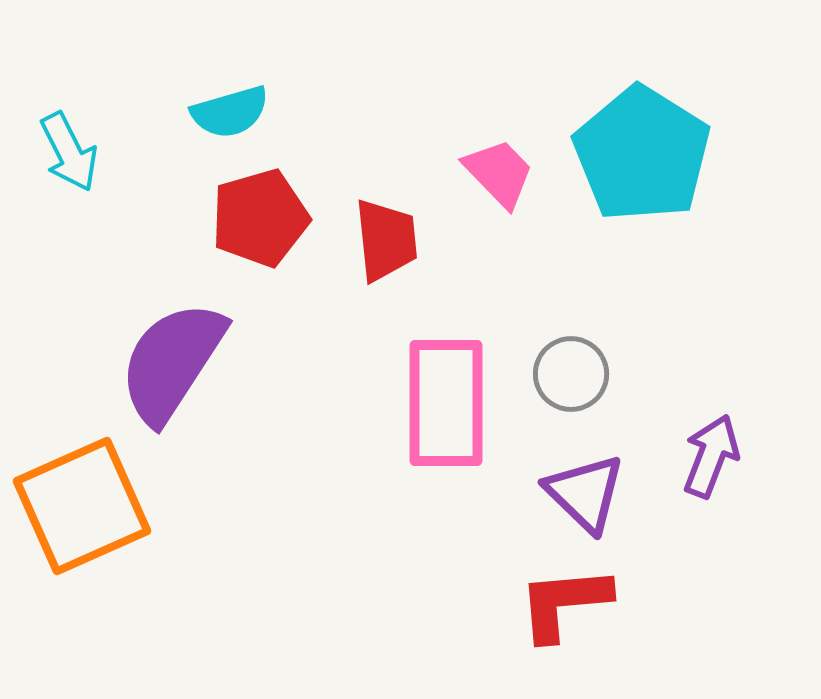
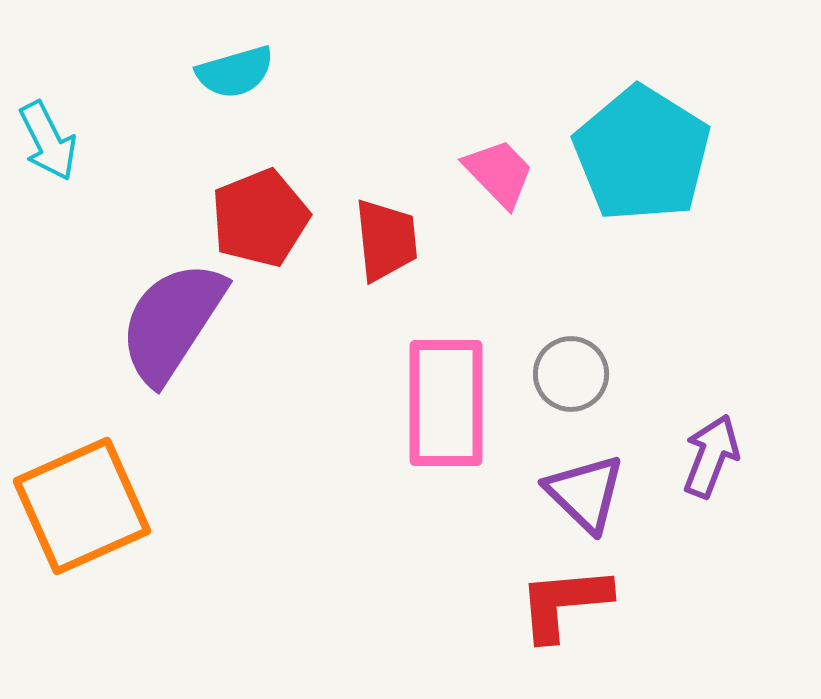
cyan semicircle: moved 5 px right, 40 px up
cyan arrow: moved 21 px left, 11 px up
red pentagon: rotated 6 degrees counterclockwise
purple semicircle: moved 40 px up
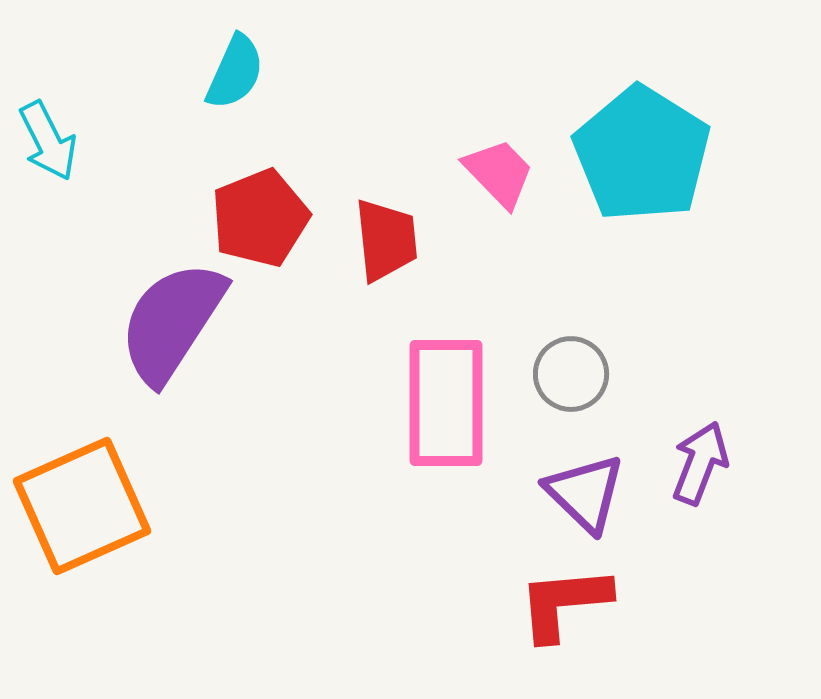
cyan semicircle: rotated 50 degrees counterclockwise
purple arrow: moved 11 px left, 7 px down
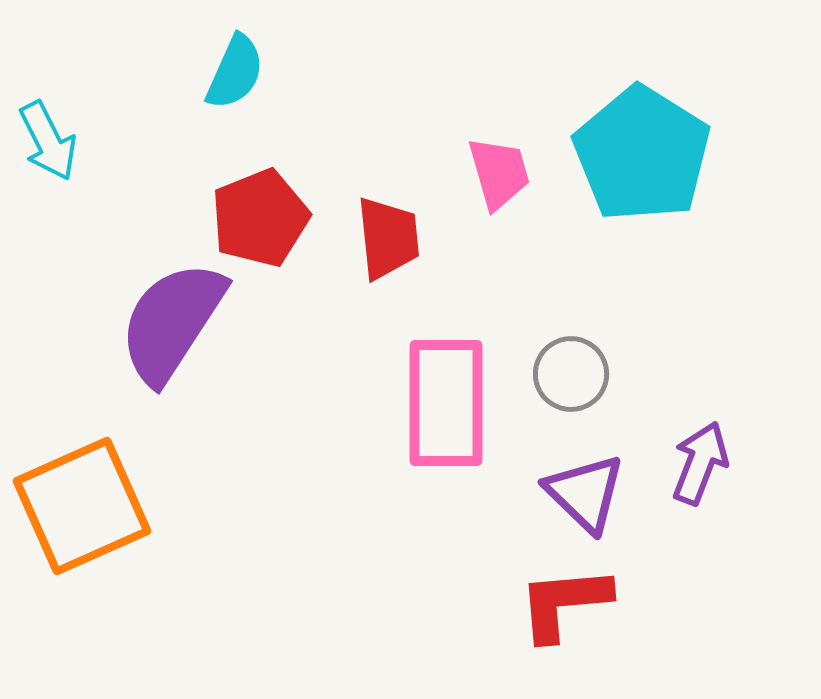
pink trapezoid: rotated 28 degrees clockwise
red trapezoid: moved 2 px right, 2 px up
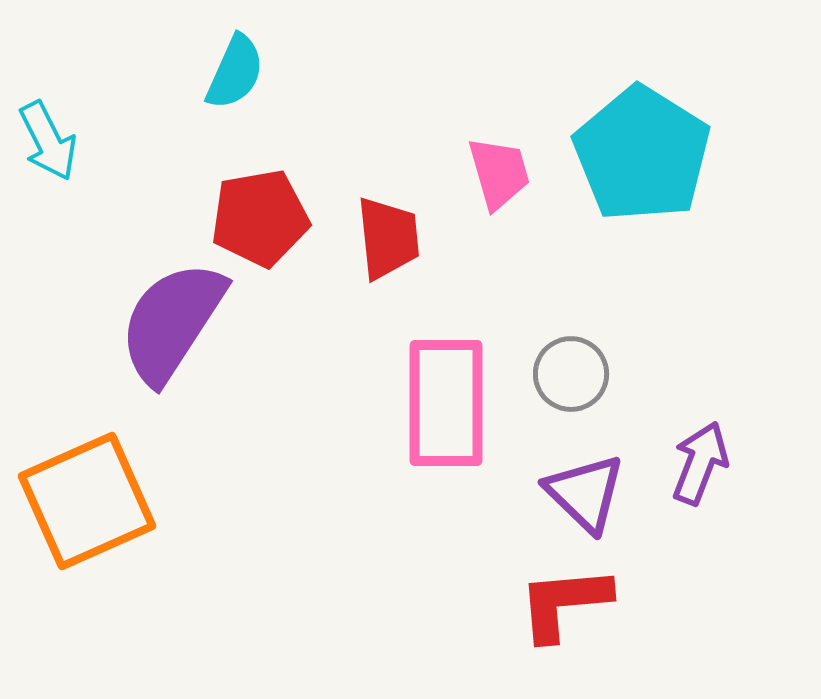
red pentagon: rotated 12 degrees clockwise
orange square: moved 5 px right, 5 px up
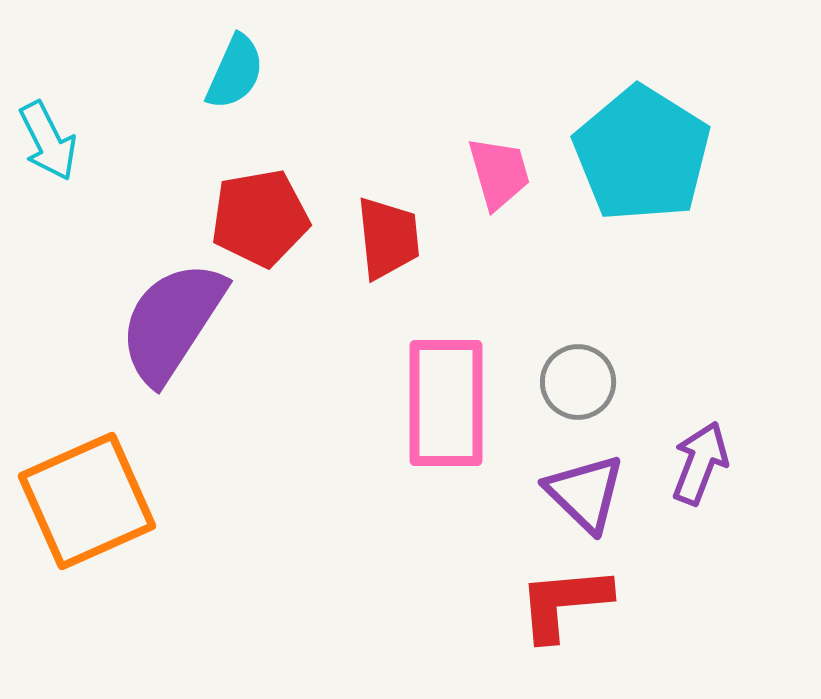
gray circle: moved 7 px right, 8 px down
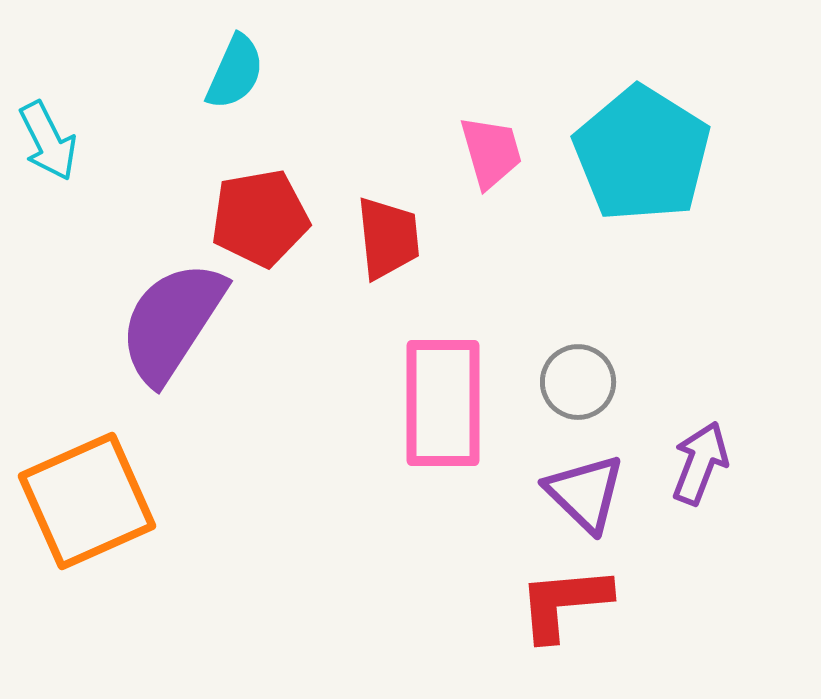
pink trapezoid: moved 8 px left, 21 px up
pink rectangle: moved 3 px left
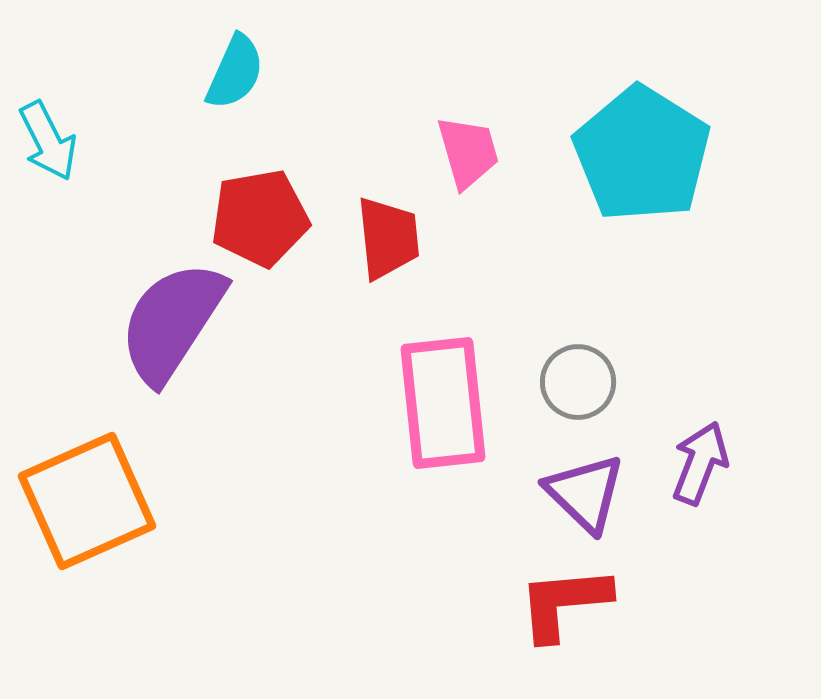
pink trapezoid: moved 23 px left
pink rectangle: rotated 6 degrees counterclockwise
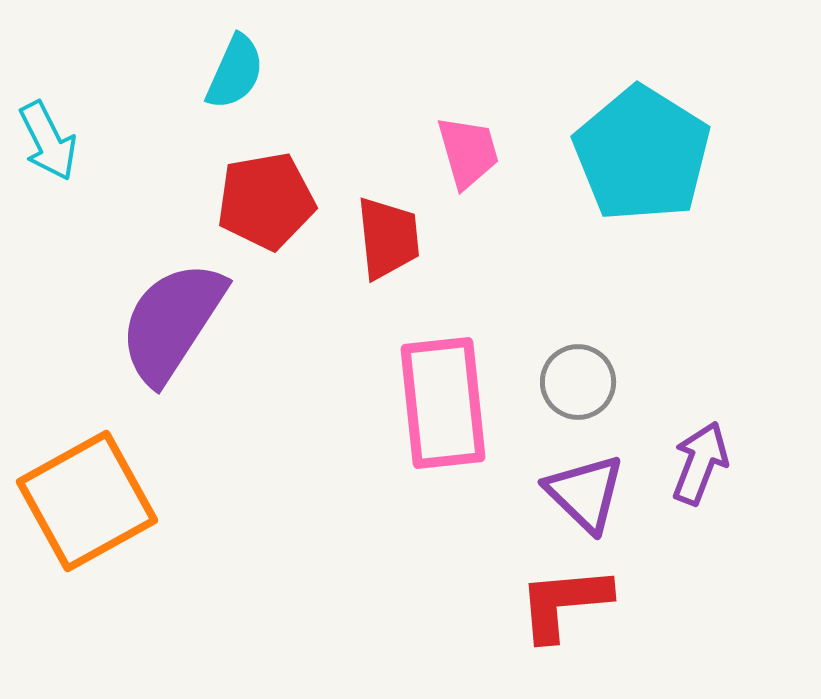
red pentagon: moved 6 px right, 17 px up
orange square: rotated 5 degrees counterclockwise
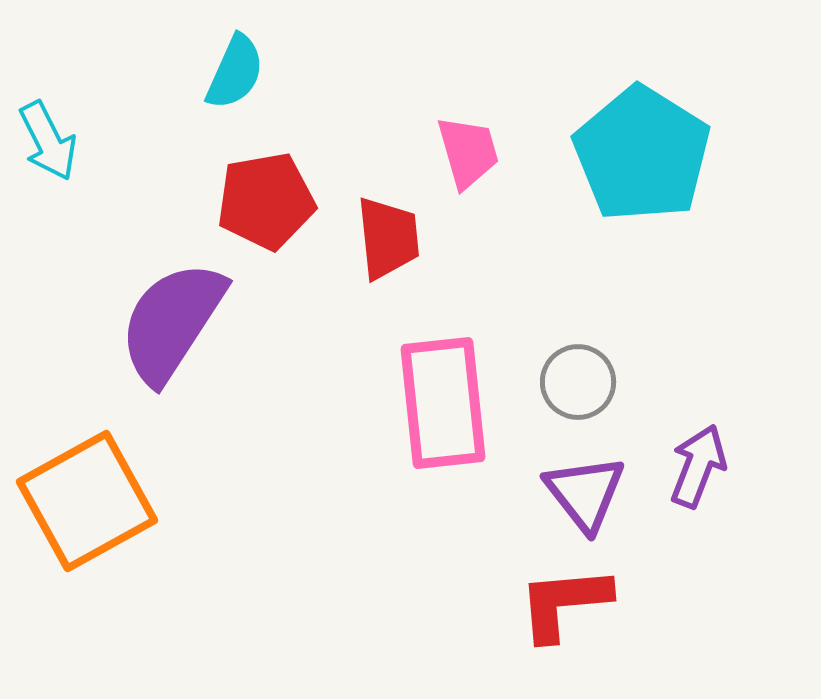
purple arrow: moved 2 px left, 3 px down
purple triangle: rotated 8 degrees clockwise
